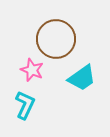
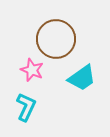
cyan L-shape: moved 1 px right, 2 px down
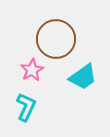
pink star: rotated 20 degrees clockwise
cyan trapezoid: moved 1 px right, 1 px up
